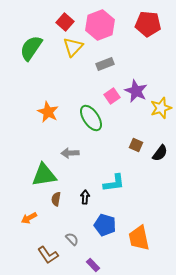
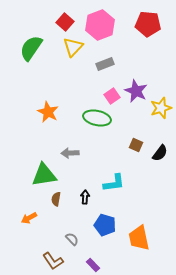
green ellipse: moved 6 px right; rotated 44 degrees counterclockwise
brown L-shape: moved 5 px right, 6 px down
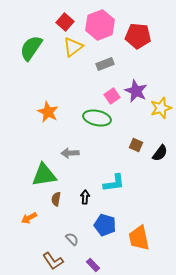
red pentagon: moved 10 px left, 12 px down
yellow triangle: rotated 10 degrees clockwise
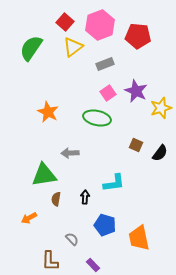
pink square: moved 4 px left, 3 px up
brown L-shape: moved 3 px left; rotated 35 degrees clockwise
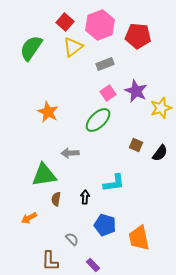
green ellipse: moved 1 px right, 2 px down; rotated 56 degrees counterclockwise
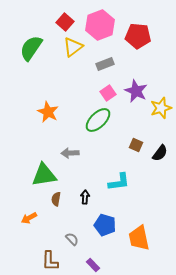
cyan L-shape: moved 5 px right, 1 px up
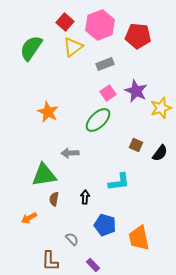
brown semicircle: moved 2 px left
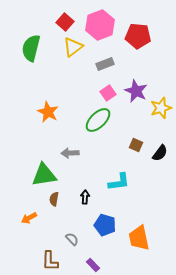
green semicircle: rotated 20 degrees counterclockwise
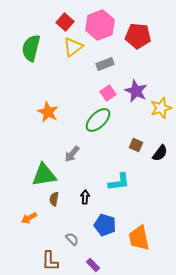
gray arrow: moved 2 px right, 1 px down; rotated 48 degrees counterclockwise
